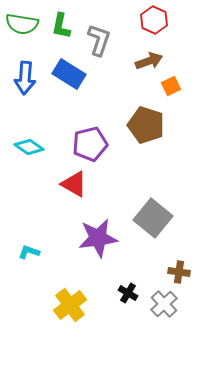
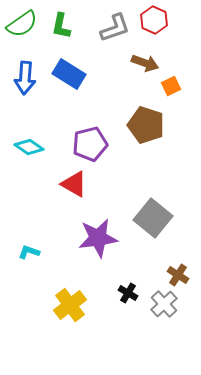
green semicircle: rotated 44 degrees counterclockwise
gray L-shape: moved 16 px right, 12 px up; rotated 52 degrees clockwise
brown arrow: moved 4 px left, 2 px down; rotated 40 degrees clockwise
brown cross: moved 1 px left, 3 px down; rotated 25 degrees clockwise
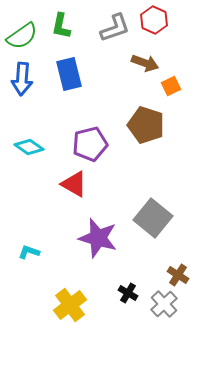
green semicircle: moved 12 px down
blue rectangle: rotated 44 degrees clockwise
blue arrow: moved 3 px left, 1 px down
purple star: rotated 24 degrees clockwise
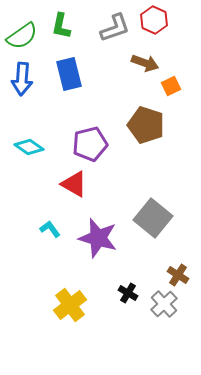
cyan L-shape: moved 21 px right, 23 px up; rotated 35 degrees clockwise
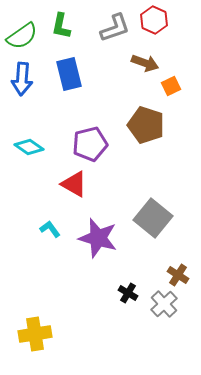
yellow cross: moved 35 px left, 29 px down; rotated 28 degrees clockwise
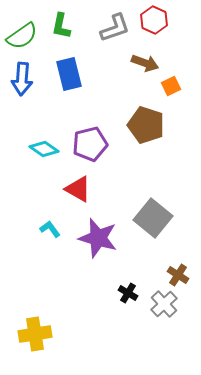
cyan diamond: moved 15 px right, 2 px down
red triangle: moved 4 px right, 5 px down
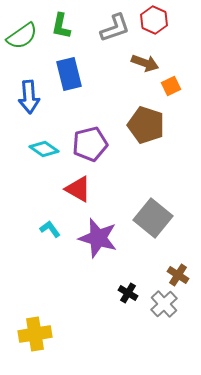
blue arrow: moved 7 px right, 18 px down; rotated 8 degrees counterclockwise
